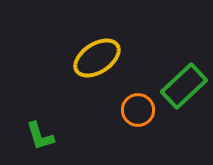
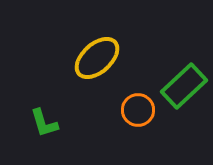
yellow ellipse: rotated 9 degrees counterclockwise
green L-shape: moved 4 px right, 13 px up
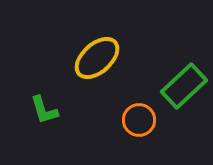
orange circle: moved 1 px right, 10 px down
green L-shape: moved 13 px up
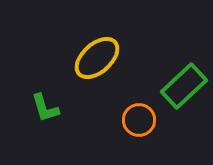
green L-shape: moved 1 px right, 2 px up
